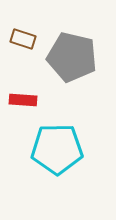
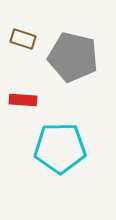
gray pentagon: moved 1 px right
cyan pentagon: moved 3 px right, 1 px up
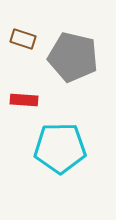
red rectangle: moved 1 px right
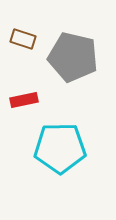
red rectangle: rotated 16 degrees counterclockwise
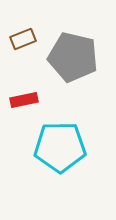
brown rectangle: rotated 40 degrees counterclockwise
cyan pentagon: moved 1 px up
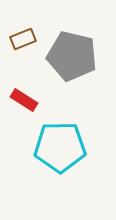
gray pentagon: moved 1 px left, 1 px up
red rectangle: rotated 44 degrees clockwise
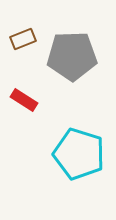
gray pentagon: rotated 15 degrees counterclockwise
cyan pentagon: moved 19 px right, 7 px down; rotated 18 degrees clockwise
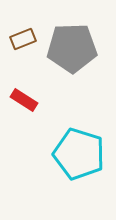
gray pentagon: moved 8 px up
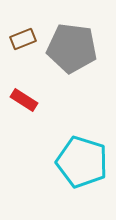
gray pentagon: rotated 9 degrees clockwise
cyan pentagon: moved 3 px right, 8 px down
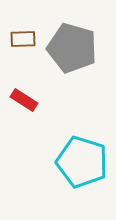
brown rectangle: rotated 20 degrees clockwise
gray pentagon: rotated 9 degrees clockwise
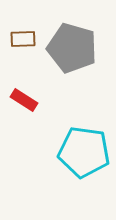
cyan pentagon: moved 2 px right, 10 px up; rotated 9 degrees counterclockwise
